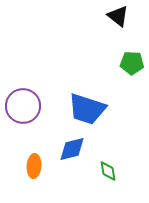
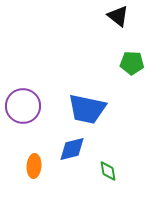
blue trapezoid: rotated 6 degrees counterclockwise
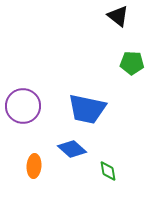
blue diamond: rotated 56 degrees clockwise
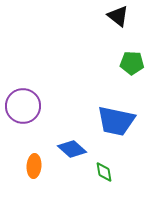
blue trapezoid: moved 29 px right, 12 px down
green diamond: moved 4 px left, 1 px down
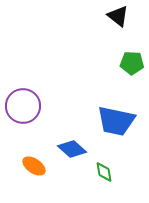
orange ellipse: rotated 60 degrees counterclockwise
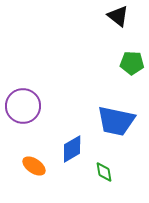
blue diamond: rotated 72 degrees counterclockwise
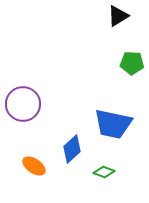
black triangle: rotated 50 degrees clockwise
purple circle: moved 2 px up
blue trapezoid: moved 3 px left, 3 px down
blue diamond: rotated 12 degrees counterclockwise
green diamond: rotated 60 degrees counterclockwise
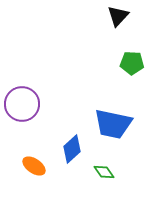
black triangle: rotated 15 degrees counterclockwise
purple circle: moved 1 px left
green diamond: rotated 35 degrees clockwise
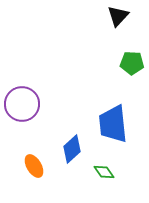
blue trapezoid: rotated 72 degrees clockwise
orange ellipse: rotated 25 degrees clockwise
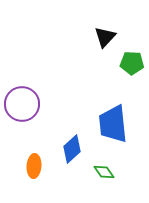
black triangle: moved 13 px left, 21 px down
orange ellipse: rotated 35 degrees clockwise
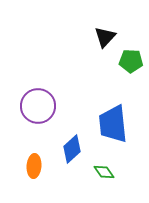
green pentagon: moved 1 px left, 2 px up
purple circle: moved 16 px right, 2 px down
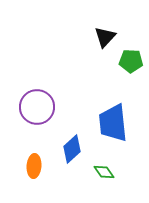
purple circle: moved 1 px left, 1 px down
blue trapezoid: moved 1 px up
